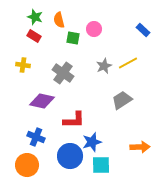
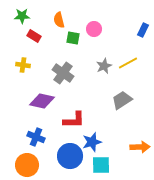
green star: moved 13 px left, 1 px up; rotated 21 degrees counterclockwise
blue rectangle: rotated 72 degrees clockwise
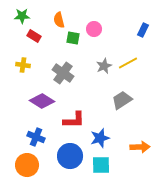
purple diamond: rotated 20 degrees clockwise
blue star: moved 8 px right, 4 px up
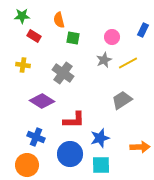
pink circle: moved 18 px right, 8 px down
gray star: moved 6 px up
blue circle: moved 2 px up
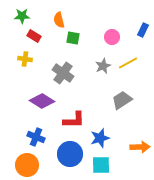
gray star: moved 1 px left, 6 px down
yellow cross: moved 2 px right, 6 px up
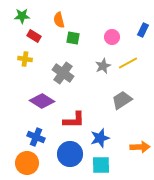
orange circle: moved 2 px up
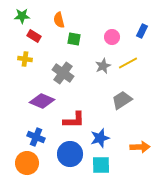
blue rectangle: moved 1 px left, 1 px down
green square: moved 1 px right, 1 px down
purple diamond: rotated 10 degrees counterclockwise
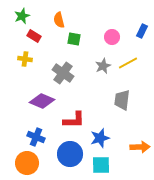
green star: rotated 21 degrees counterclockwise
gray trapezoid: rotated 50 degrees counterclockwise
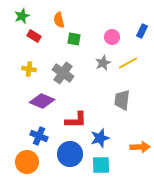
yellow cross: moved 4 px right, 10 px down
gray star: moved 3 px up
red L-shape: moved 2 px right
blue cross: moved 3 px right, 1 px up
orange circle: moved 1 px up
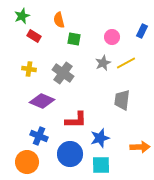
yellow line: moved 2 px left
